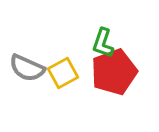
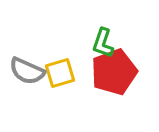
gray semicircle: moved 3 px down
yellow square: moved 3 px left; rotated 12 degrees clockwise
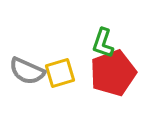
red pentagon: moved 1 px left, 1 px down
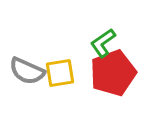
green L-shape: rotated 36 degrees clockwise
yellow square: rotated 8 degrees clockwise
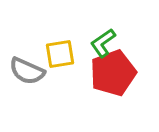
yellow square: moved 19 px up
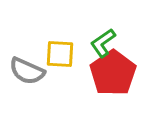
yellow square: rotated 12 degrees clockwise
red pentagon: rotated 15 degrees counterclockwise
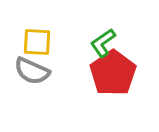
yellow square: moved 23 px left, 12 px up
gray semicircle: moved 5 px right
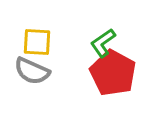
red pentagon: rotated 9 degrees counterclockwise
